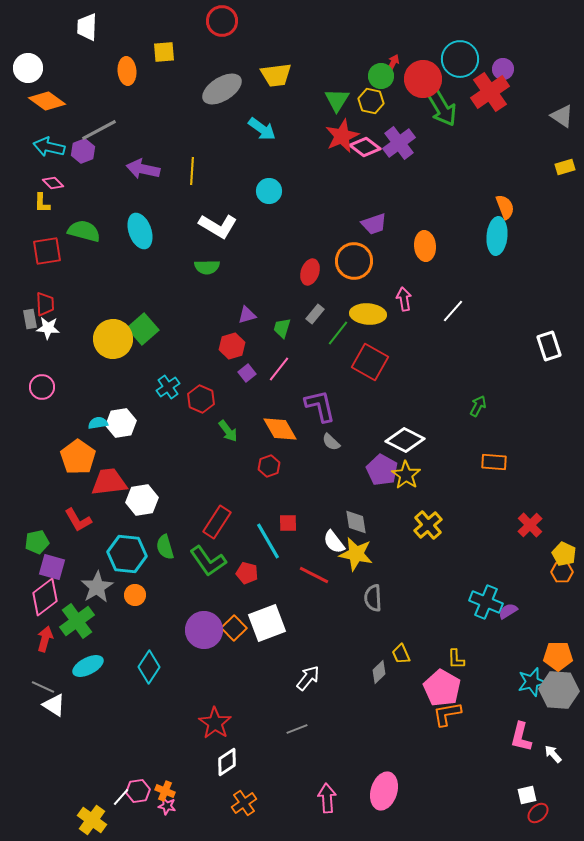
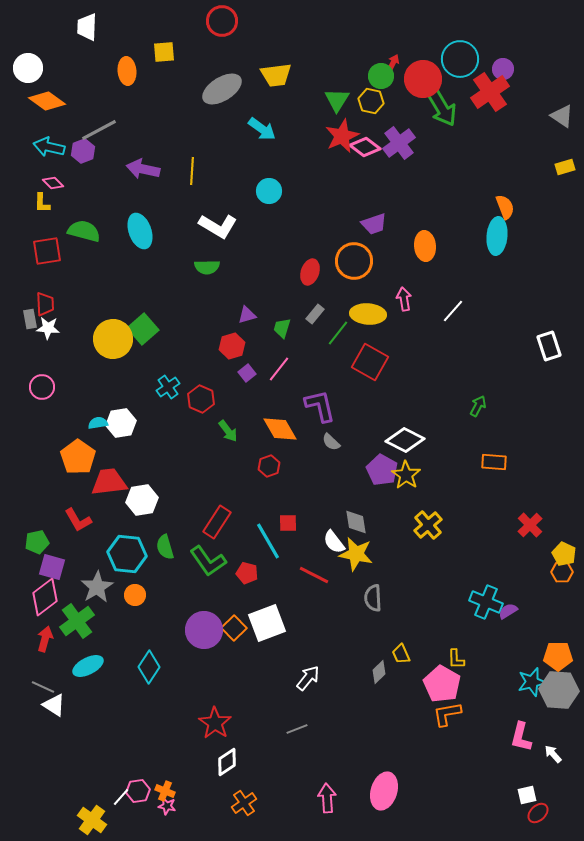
pink pentagon at (442, 688): moved 4 px up
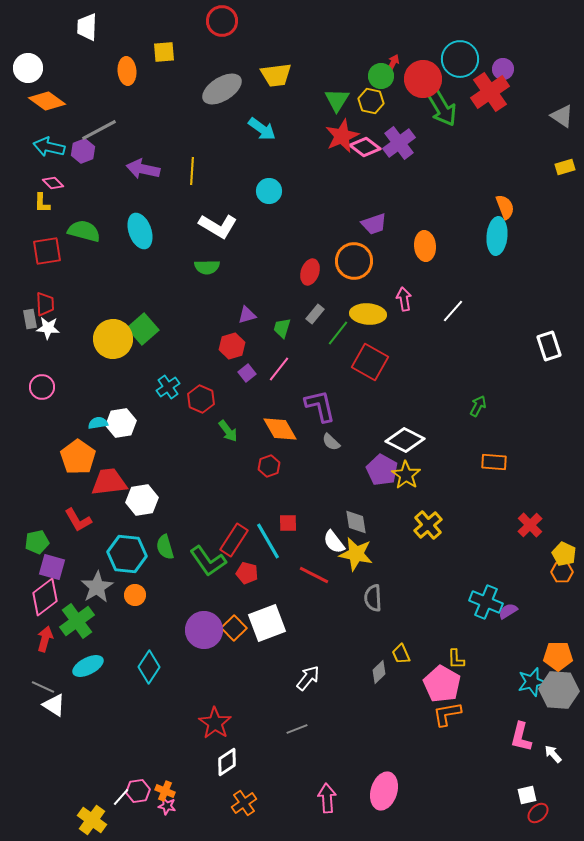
red rectangle at (217, 522): moved 17 px right, 18 px down
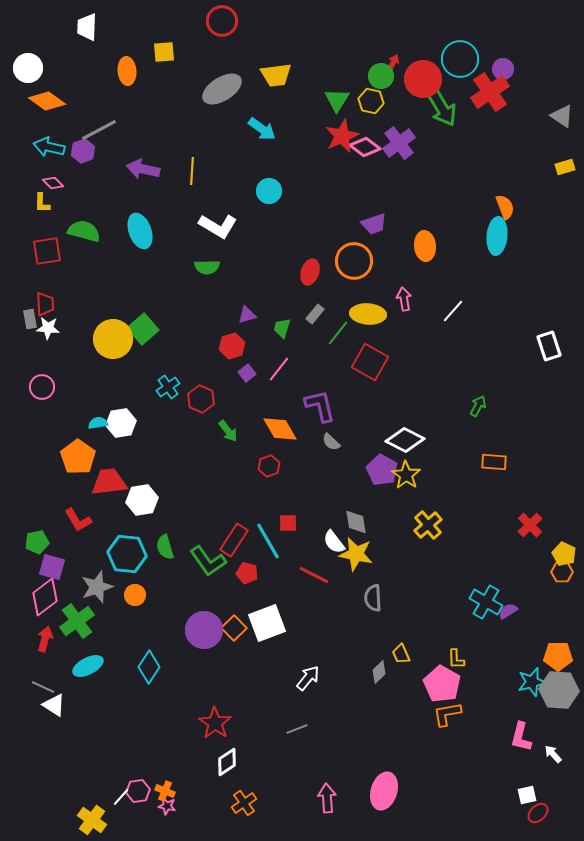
gray star at (97, 587): rotated 12 degrees clockwise
cyan cross at (486, 602): rotated 8 degrees clockwise
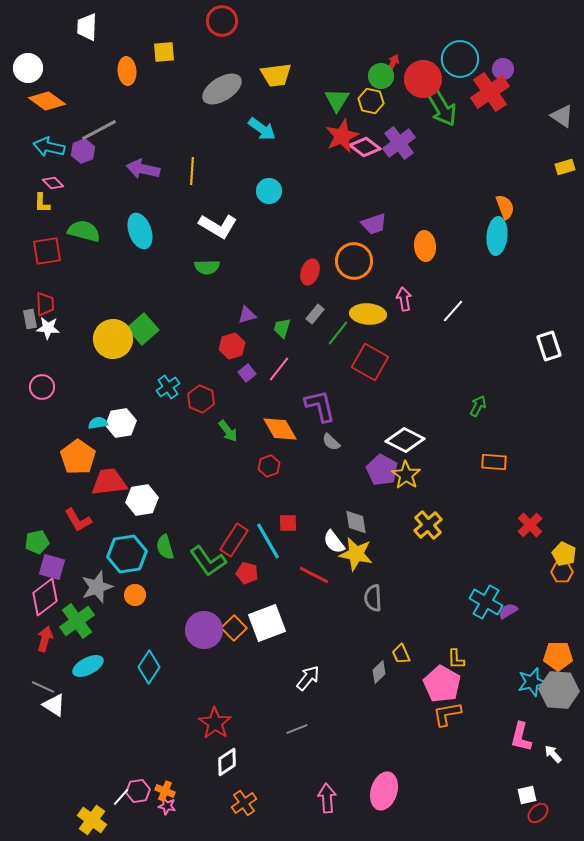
cyan hexagon at (127, 554): rotated 15 degrees counterclockwise
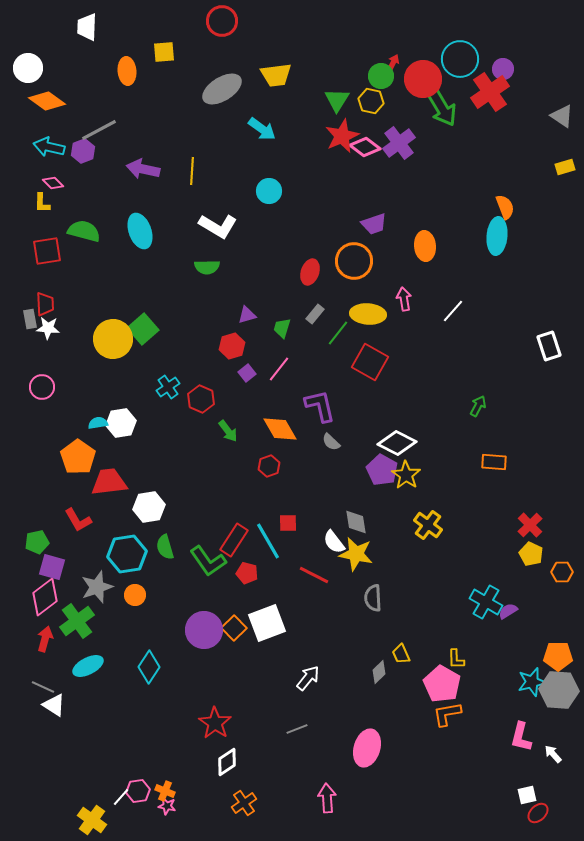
white diamond at (405, 440): moved 8 px left, 3 px down
white hexagon at (142, 500): moved 7 px right, 7 px down
yellow cross at (428, 525): rotated 12 degrees counterclockwise
yellow pentagon at (564, 554): moved 33 px left
pink ellipse at (384, 791): moved 17 px left, 43 px up
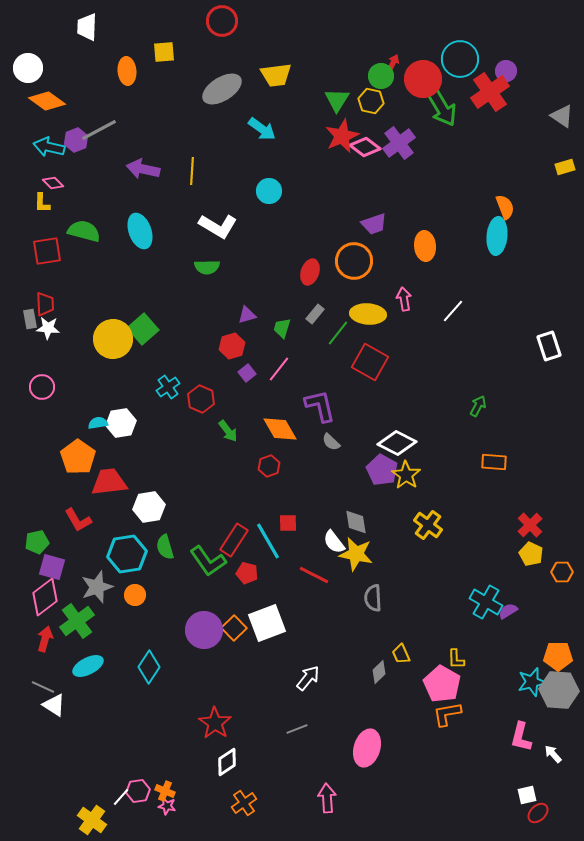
purple circle at (503, 69): moved 3 px right, 2 px down
purple hexagon at (83, 151): moved 7 px left, 11 px up
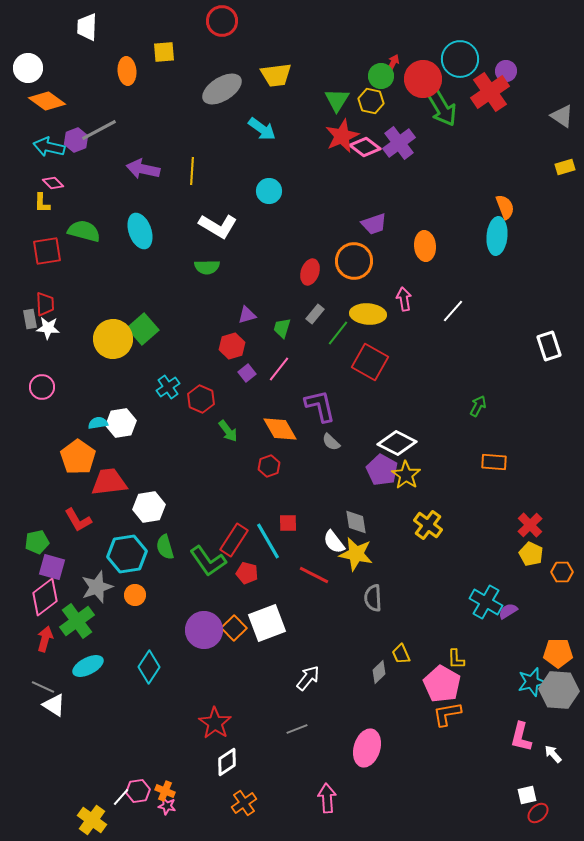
orange pentagon at (558, 656): moved 3 px up
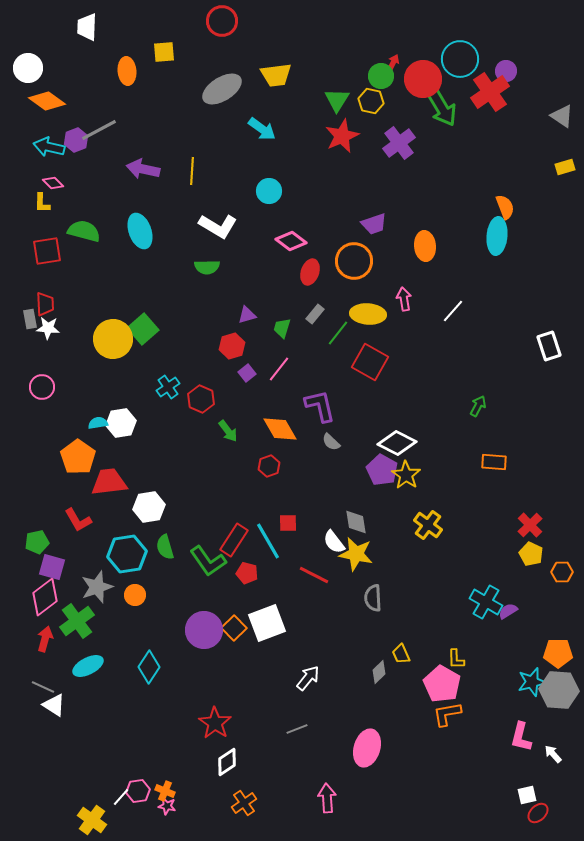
pink diamond at (365, 147): moved 74 px left, 94 px down
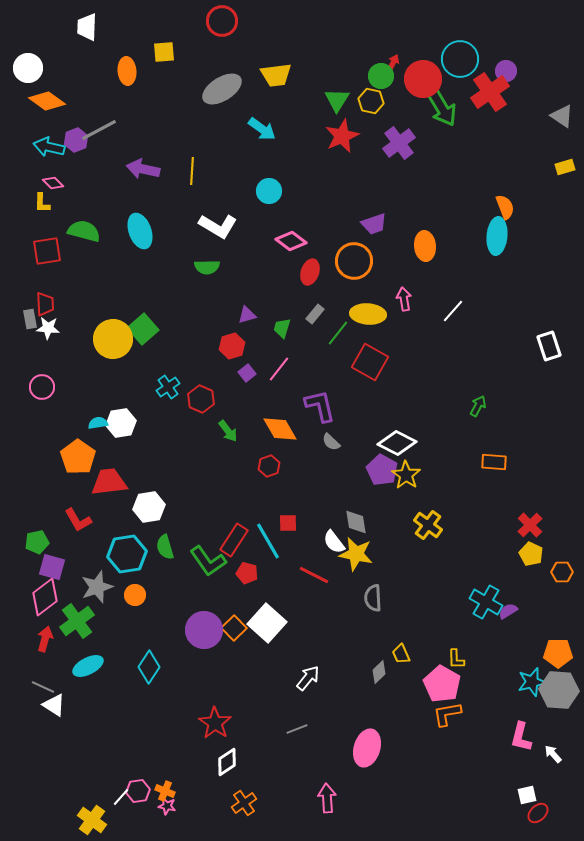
white square at (267, 623): rotated 27 degrees counterclockwise
